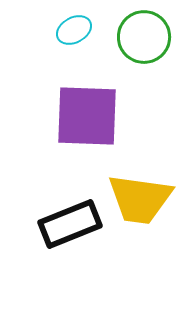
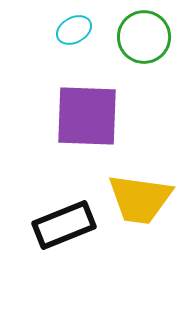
black rectangle: moved 6 px left, 1 px down
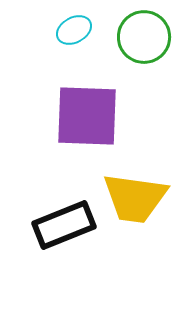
yellow trapezoid: moved 5 px left, 1 px up
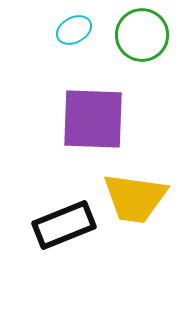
green circle: moved 2 px left, 2 px up
purple square: moved 6 px right, 3 px down
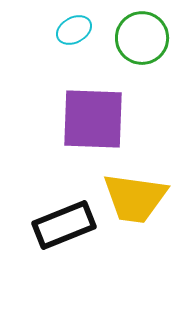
green circle: moved 3 px down
